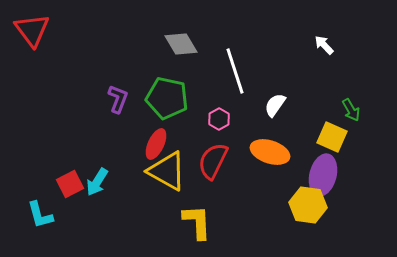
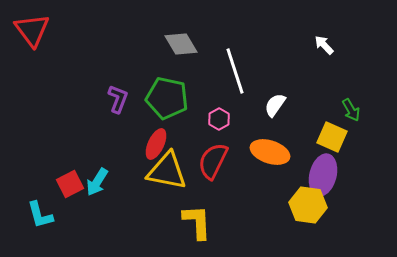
yellow triangle: rotated 18 degrees counterclockwise
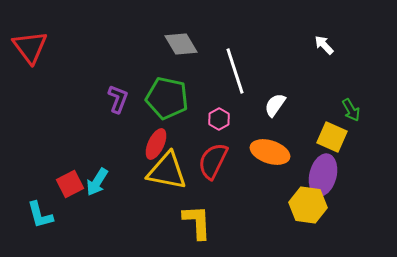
red triangle: moved 2 px left, 17 px down
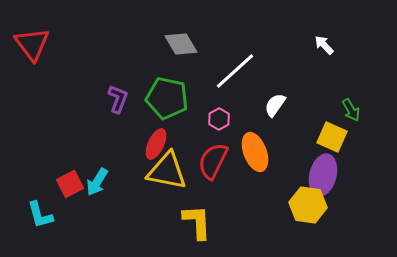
red triangle: moved 2 px right, 3 px up
white line: rotated 66 degrees clockwise
orange ellipse: moved 15 px left; rotated 51 degrees clockwise
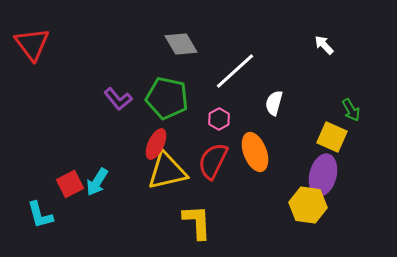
purple L-shape: rotated 120 degrees clockwise
white semicircle: moved 1 px left, 2 px up; rotated 20 degrees counterclockwise
yellow triangle: rotated 24 degrees counterclockwise
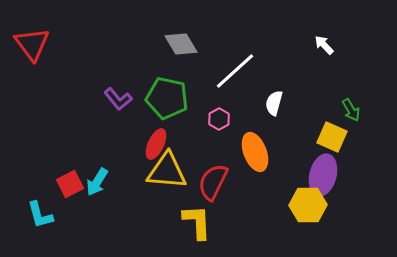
red semicircle: moved 21 px down
yellow triangle: rotated 18 degrees clockwise
yellow hexagon: rotated 9 degrees counterclockwise
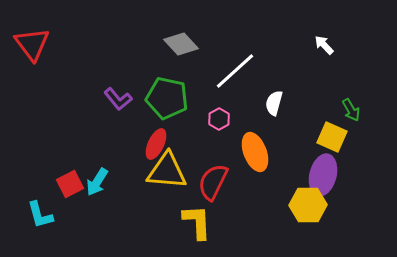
gray diamond: rotated 12 degrees counterclockwise
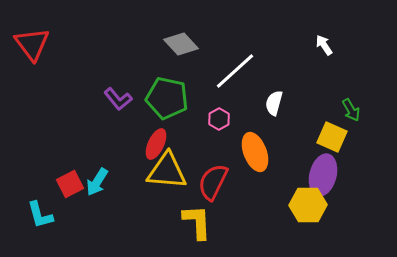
white arrow: rotated 10 degrees clockwise
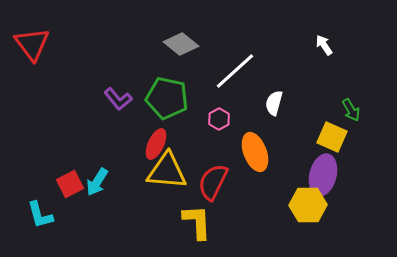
gray diamond: rotated 8 degrees counterclockwise
